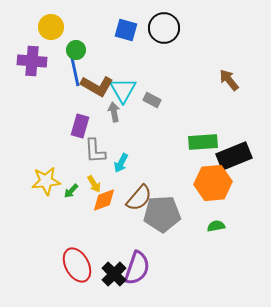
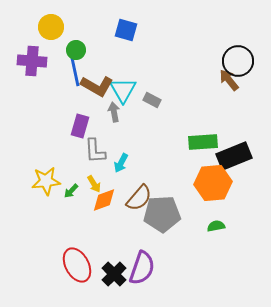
black circle: moved 74 px right, 33 px down
purple semicircle: moved 5 px right
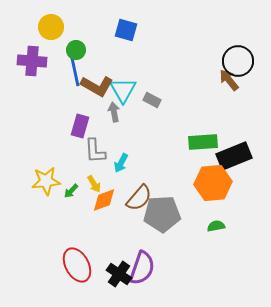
black cross: moved 5 px right; rotated 10 degrees counterclockwise
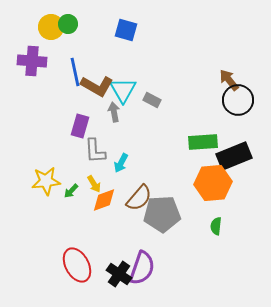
green circle: moved 8 px left, 26 px up
black circle: moved 39 px down
green semicircle: rotated 72 degrees counterclockwise
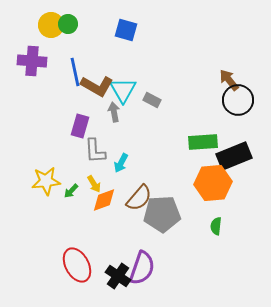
yellow circle: moved 2 px up
black cross: moved 1 px left, 2 px down
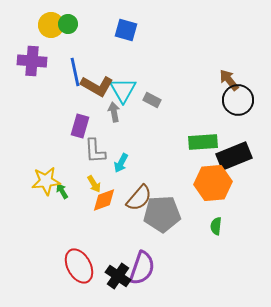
green arrow: moved 9 px left; rotated 105 degrees clockwise
red ellipse: moved 2 px right, 1 px down
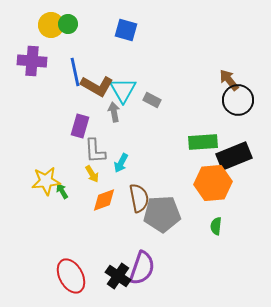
yellow arrow: moved 2 px left, 10 px up
brown semicircle: rotated 52 degrees counterclockwise
red ellipse: moved 8 px left, 10 px down
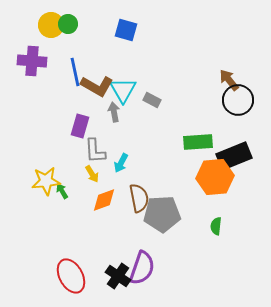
green rectangle: moved 5 px left
orange hexagon: moved 2 px right, 6 px up
